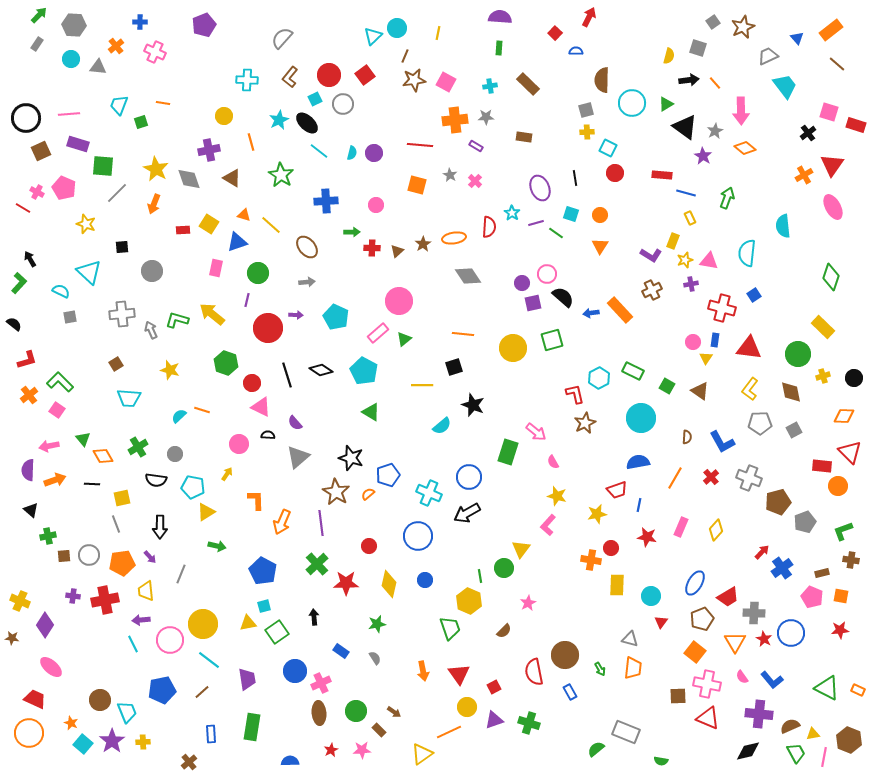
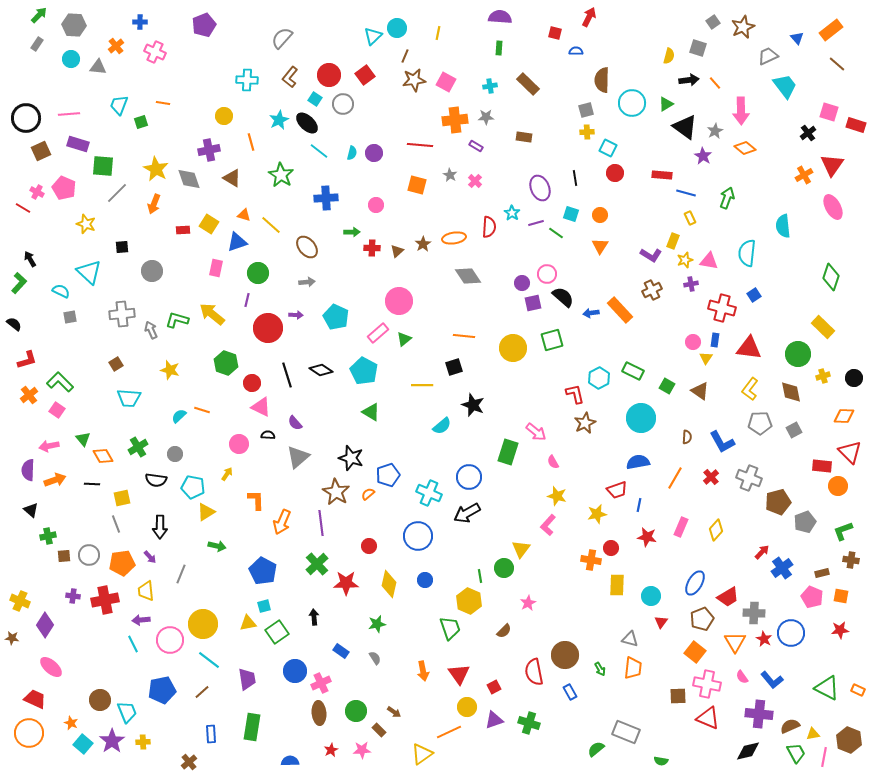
red square at (555, 33): rotated 32 degrees counterclockwise
cyan square at (315, 99): rotated 32 degrees counterclockwise
blue cross at (326, 201): moved 3 px up
orange line at (463, 334): moved 1 px right, 2 px down
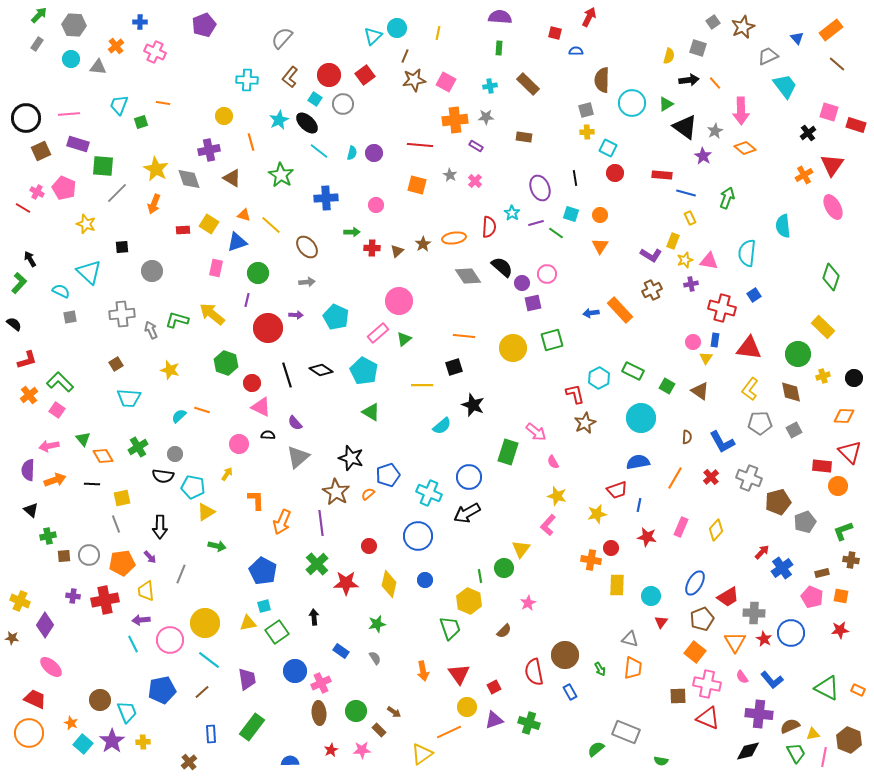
black semicircle at (563, 297): moved 61 px left, 30 px up
black semicircle at (156, 480): moved 7 px right, 4 px up
yellow circle at (203, 624): moved 2 px right, 1 px up
green rectangle at (252, 727): rotated 28 degrees clockwise
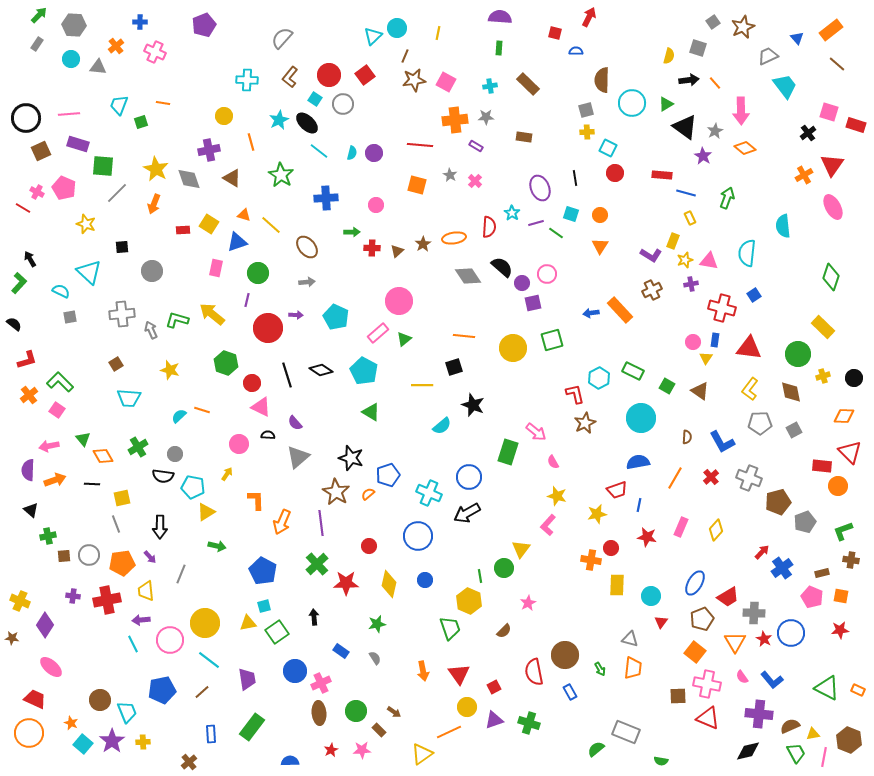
red cross at (105, 600): moved 2 px right
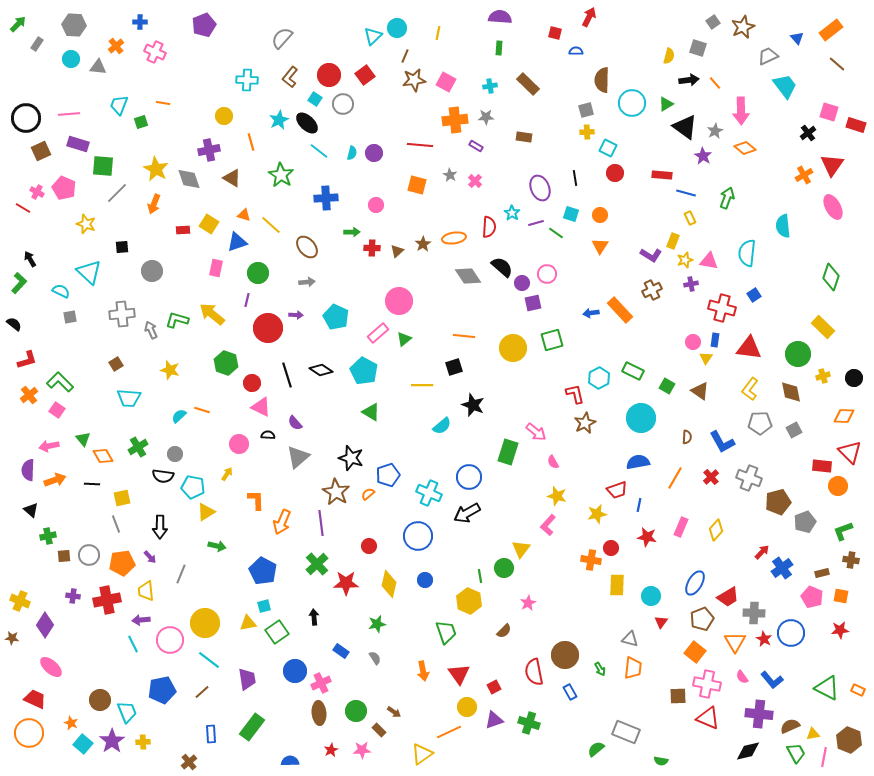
green arrow at (39, 15): moved 21 px left, 9 px down
green trapezoid at (450, 628): moved 4 px left, 4 px down
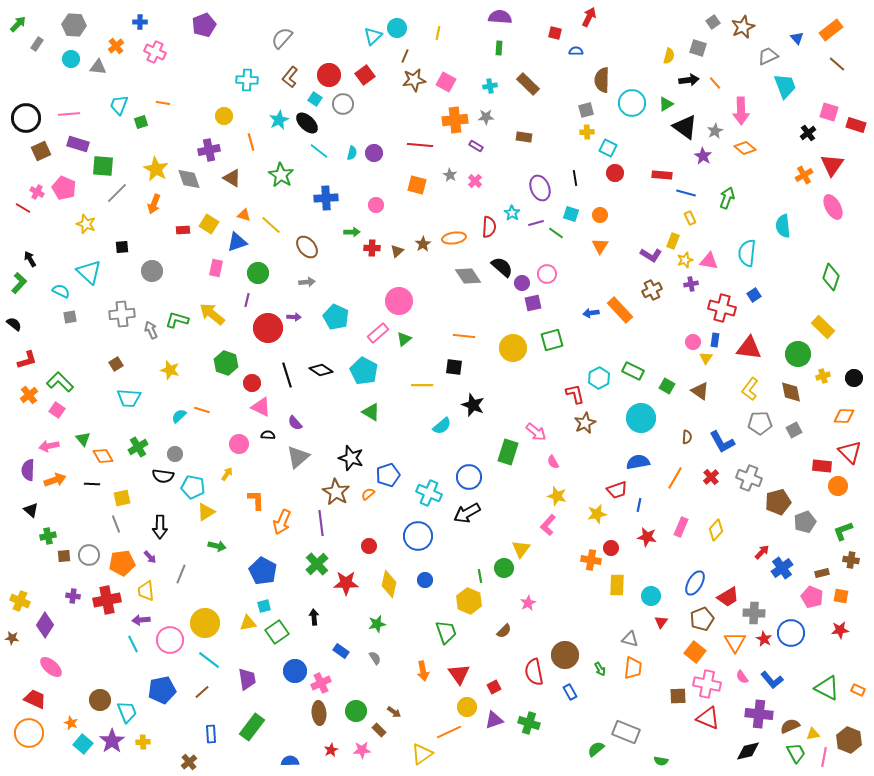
cyan trapezoid at (785, 86): rotated 16 degrees clockwise
purple arrow at (296, 315): moved 2 px left, 2 px down
black square at (454, 367): rotated 24 degrees clockwise
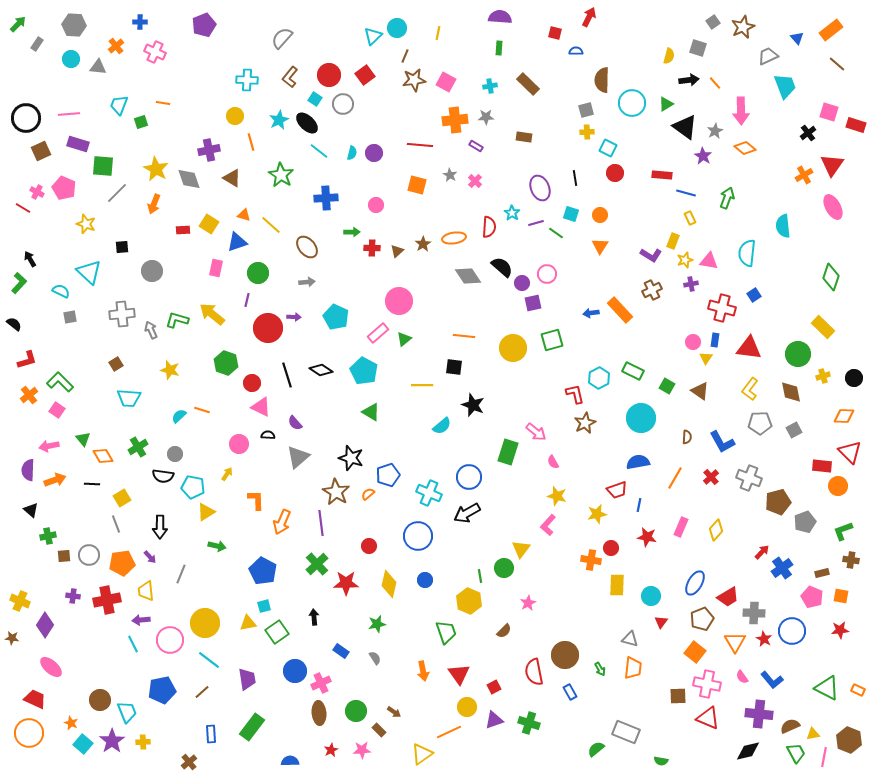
yellow circle at (224, 116): moved 11 px right
yellow square at (122, 498): rotated 18 degrees counterclockwise
blue circle at (791, 633): moved 1 px right, 2 px up
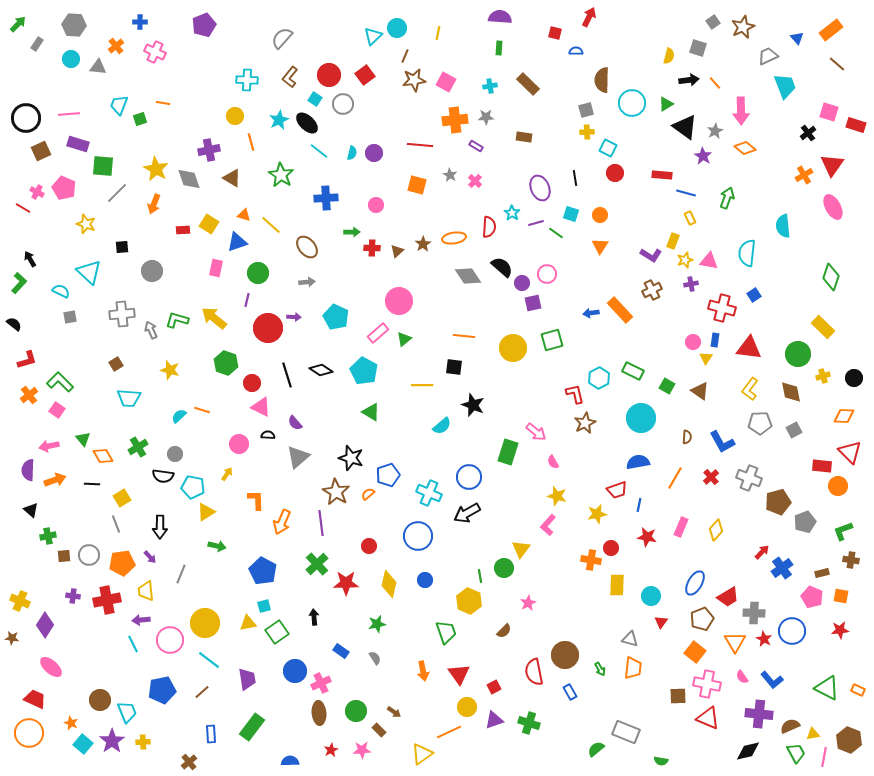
green square at (141, 122): moved 1 px left, 3 px up
yellow arrow at (212, 314): moved 2 px right, 4 px down
